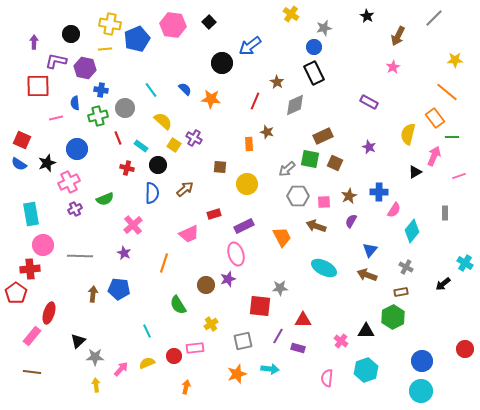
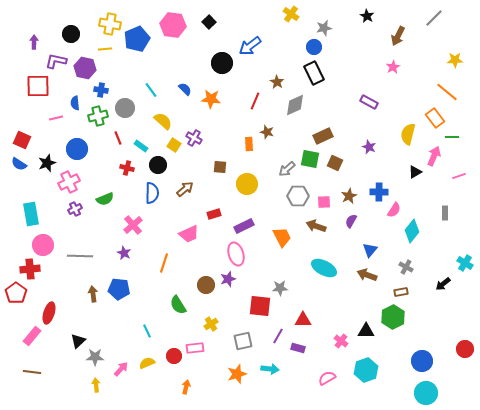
brown arrow at (93, 294): rotated 14 degrees counterclockwise
pink semicircle at (327, 378): rotated 54 degrees clockwise
cyan circle at (421, 391): moved 5 px right, 2 px down
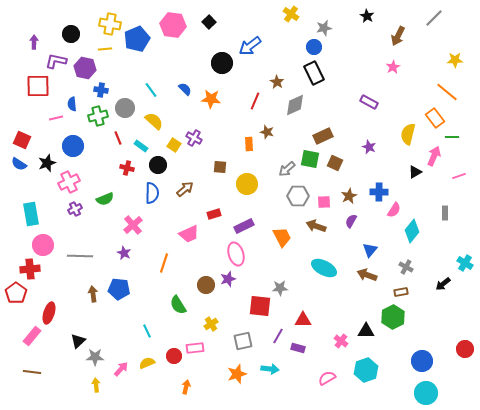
blue semicircle at (75, 103): moved 3 px left, 1 px down
yellow semicircle at (163, 121): moved 9 px left
blue circle at (77, 149): moved 4 px left, 3 px up
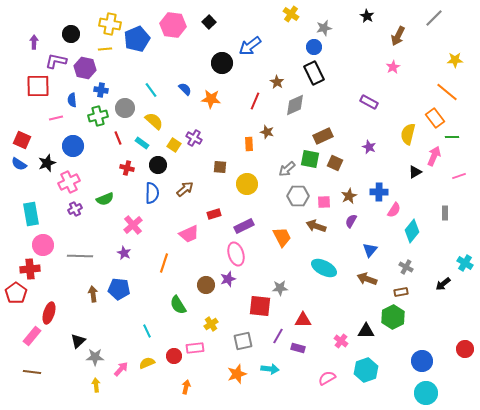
blue semicircle at (72, 104): moved 4 px up
cyan rectangle at (141, 146): moved 1 px right, 3 px up
brown arrow at (367, 275): moved 4 px down
